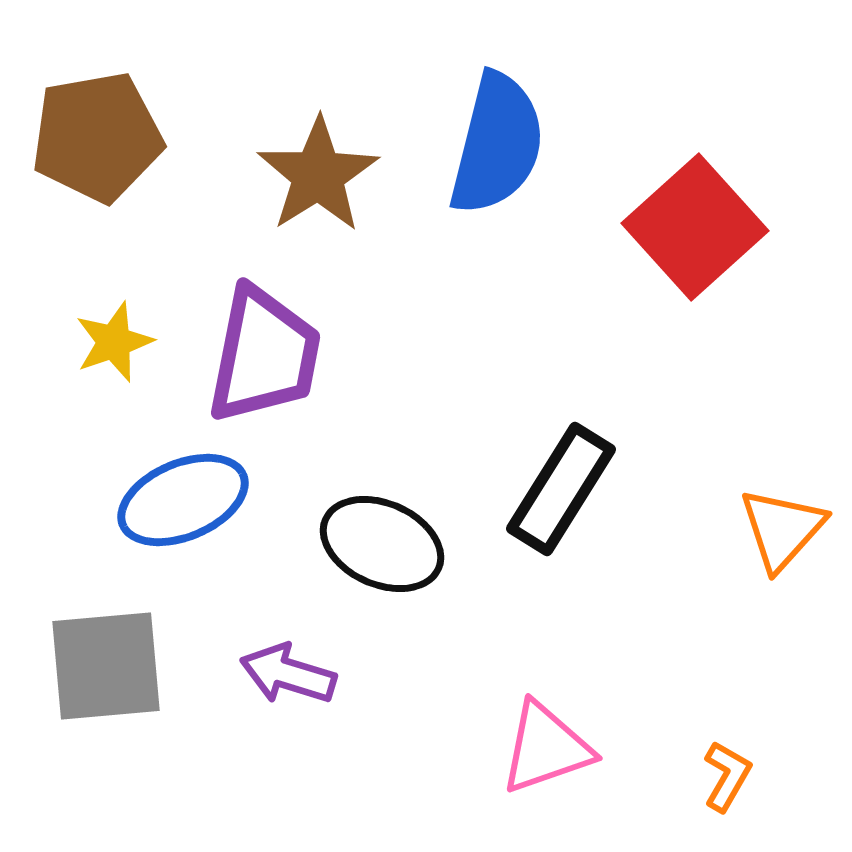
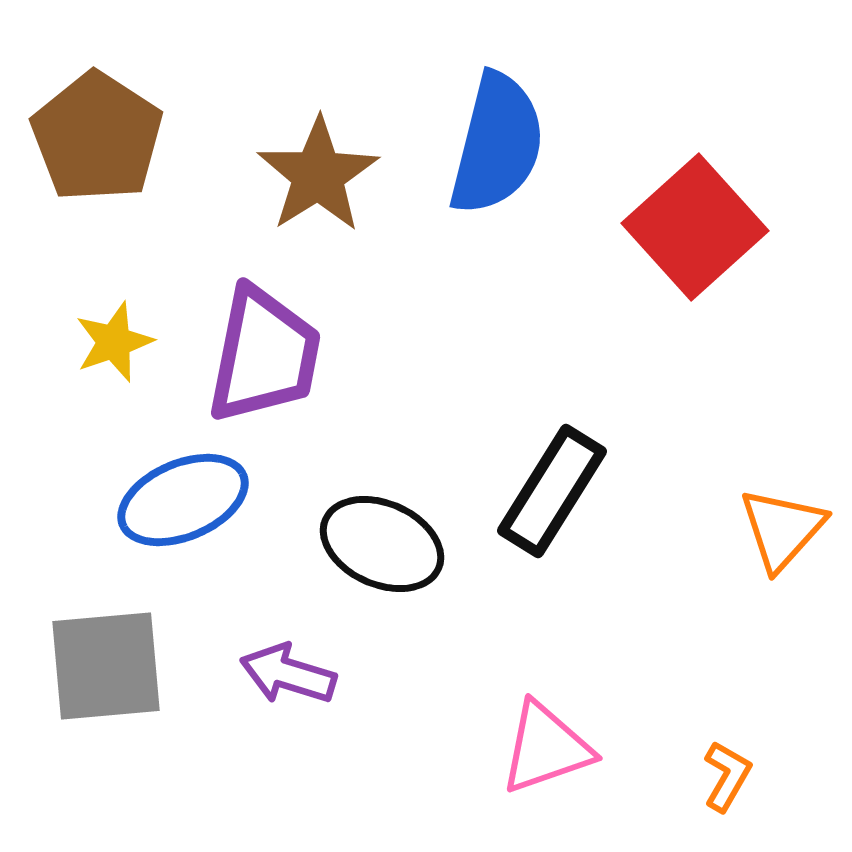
brown pentagon: rotated 29 degrees counterclockwise
black rectangle: moved 9 px left, 2 px down
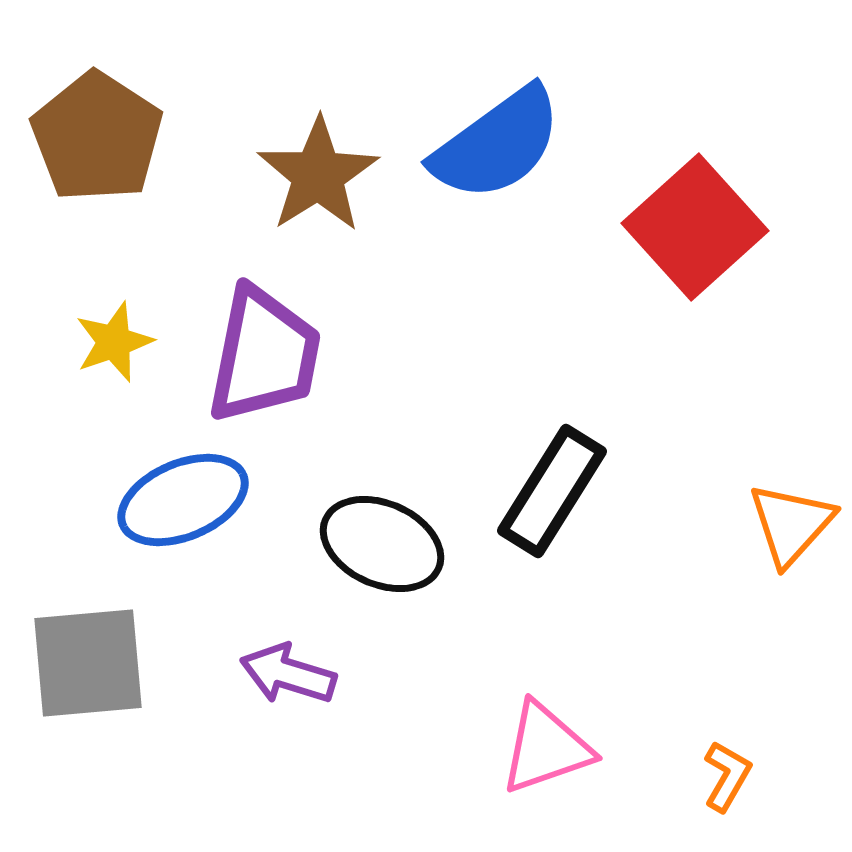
blue semicircle: rotated 40 degrees clockwise
orange triangle: moved 9 px right, 5 px up
gray square: moved 18 px left, 3 px up
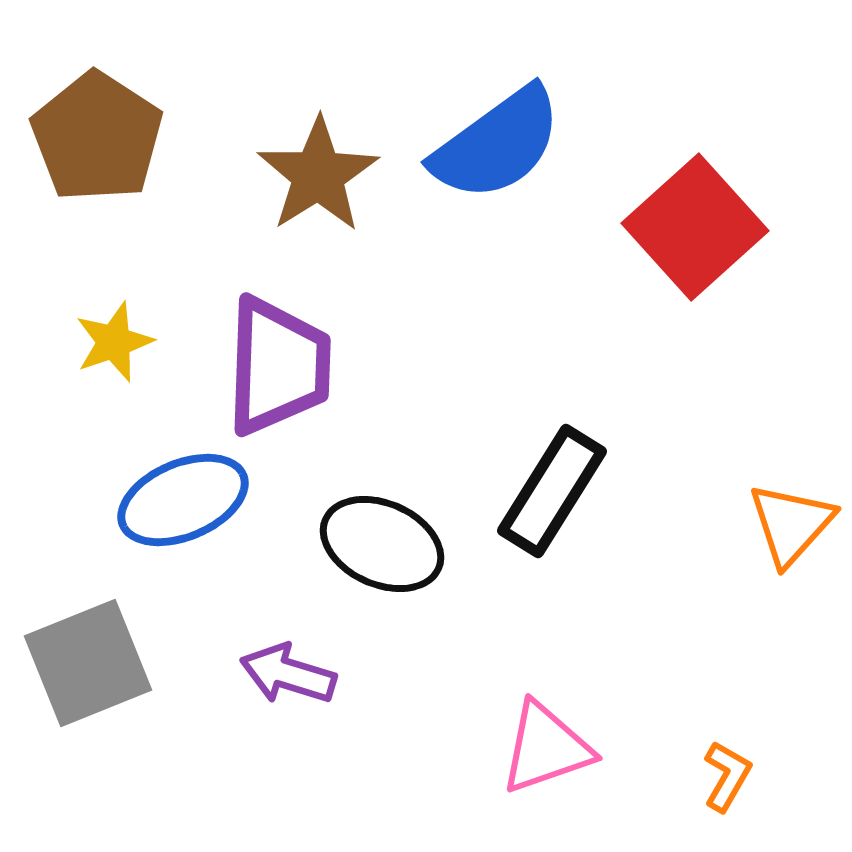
purple trapezoid: moved 14 px right, 11 px down; rotated 9 degrees counterclockwise
gray square: rotated 17 degrees counterclockwise
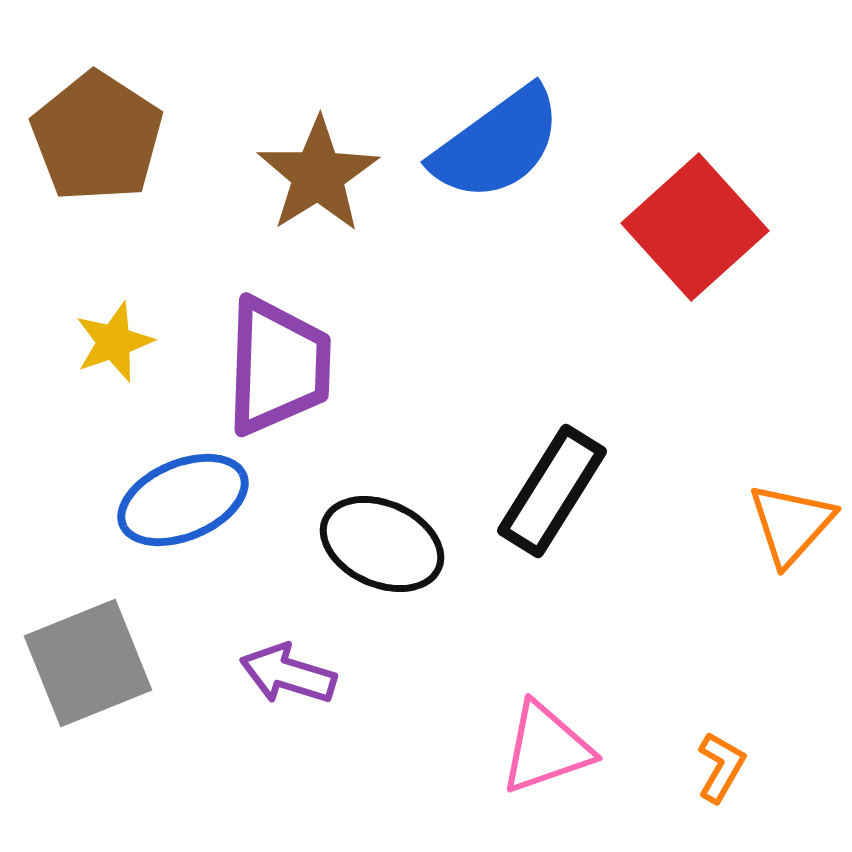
orange L-shape: moved 6 px left, 9 px up
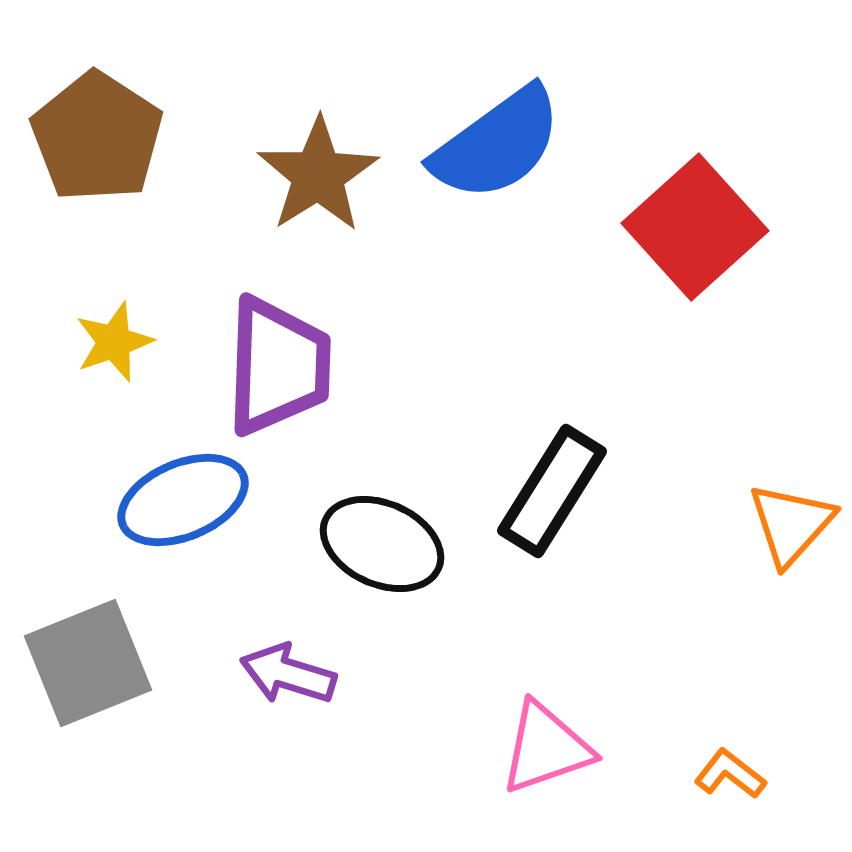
orange L-shape: moved 9 px right, 7 px down; rotated 82 degrees counterclockwise
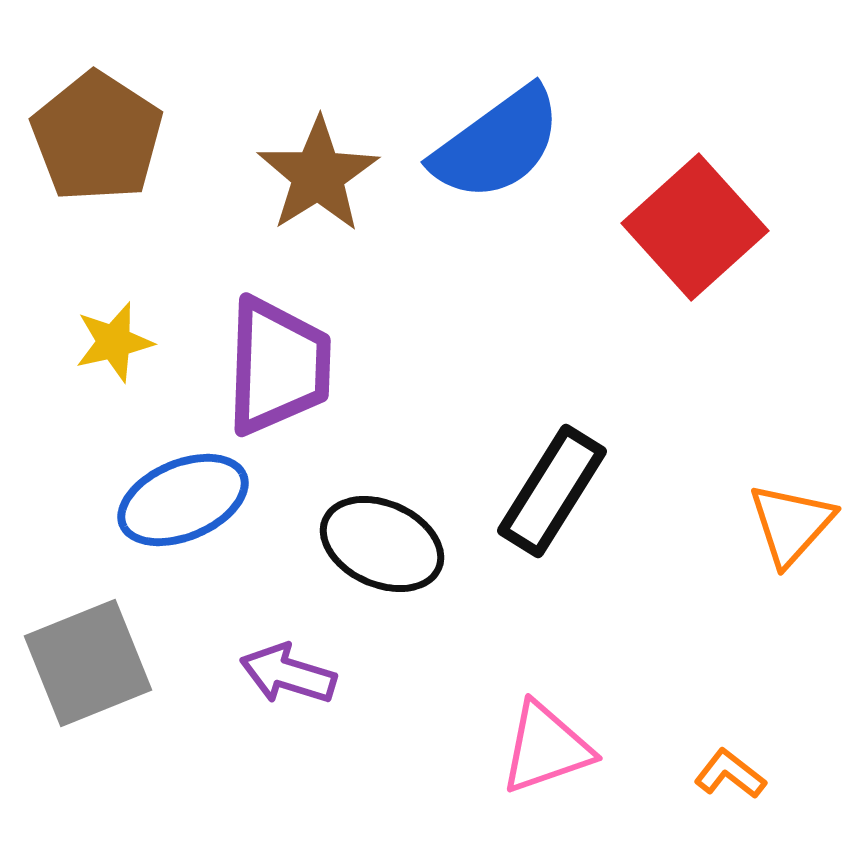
yellow star: rotated 6 degrees clockwise
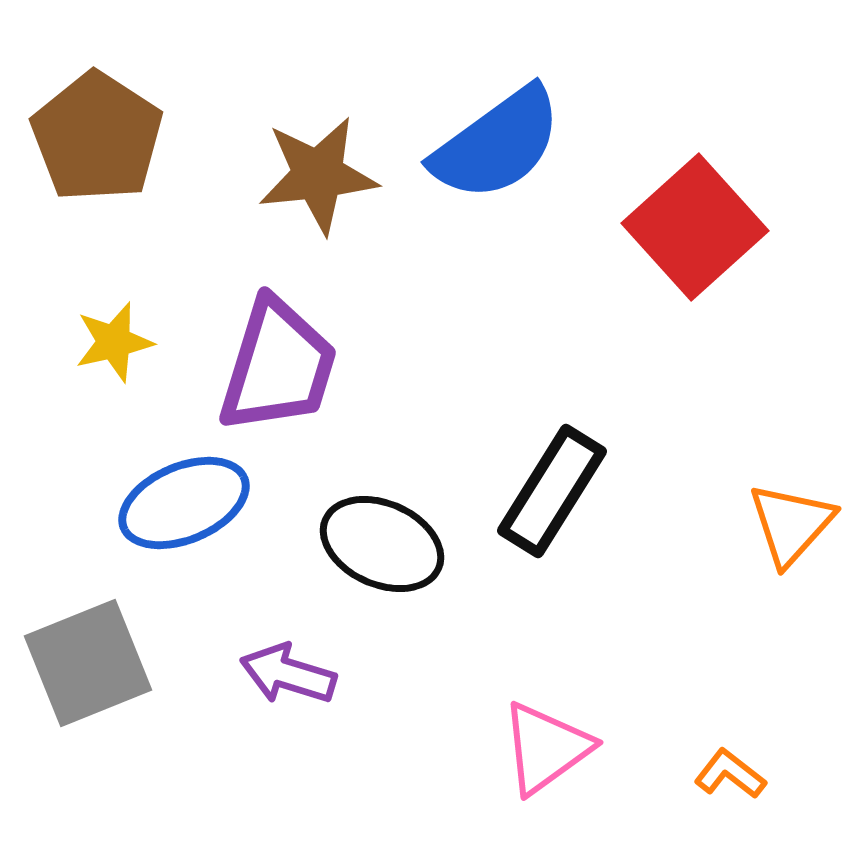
brown star: rotated 26 degrees clockwise
purple trapezoid: rotated 15 degrees clockwise
blue ellipse: moved 1 px right, 3 px down
pink triangle: rotated 17 degrees counterclockwise
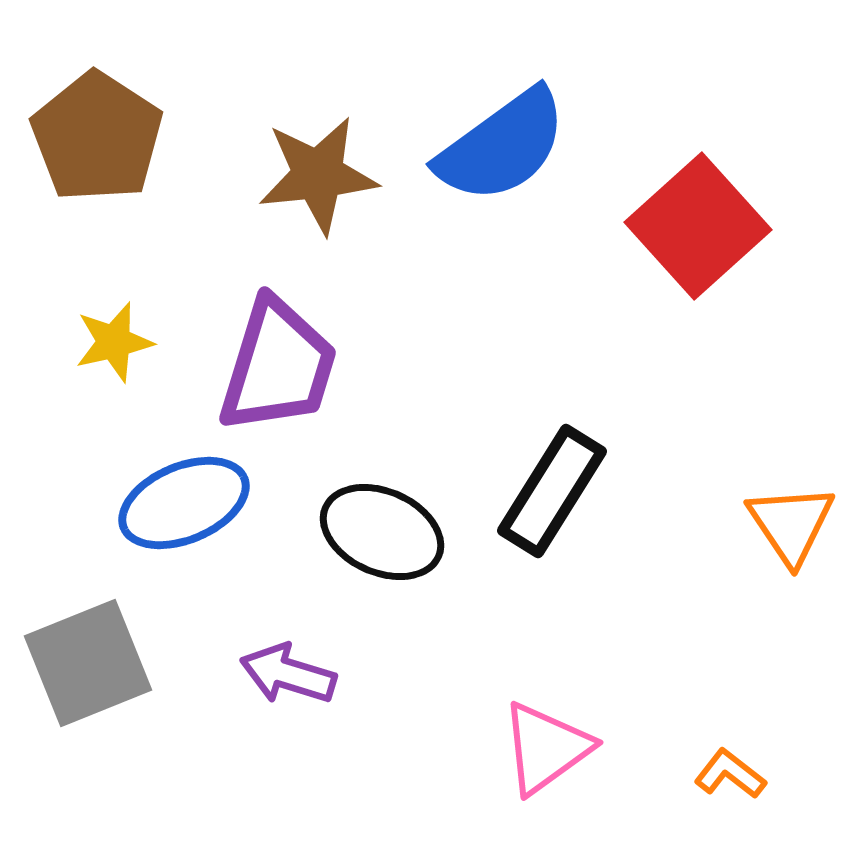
blue semicircle: moved 5 px right, 2 px down
red square: moved 3 px right, 1 px up
orange triangle: rotated 16 degrees counterclockwise
black ellipse: moved 12 px up
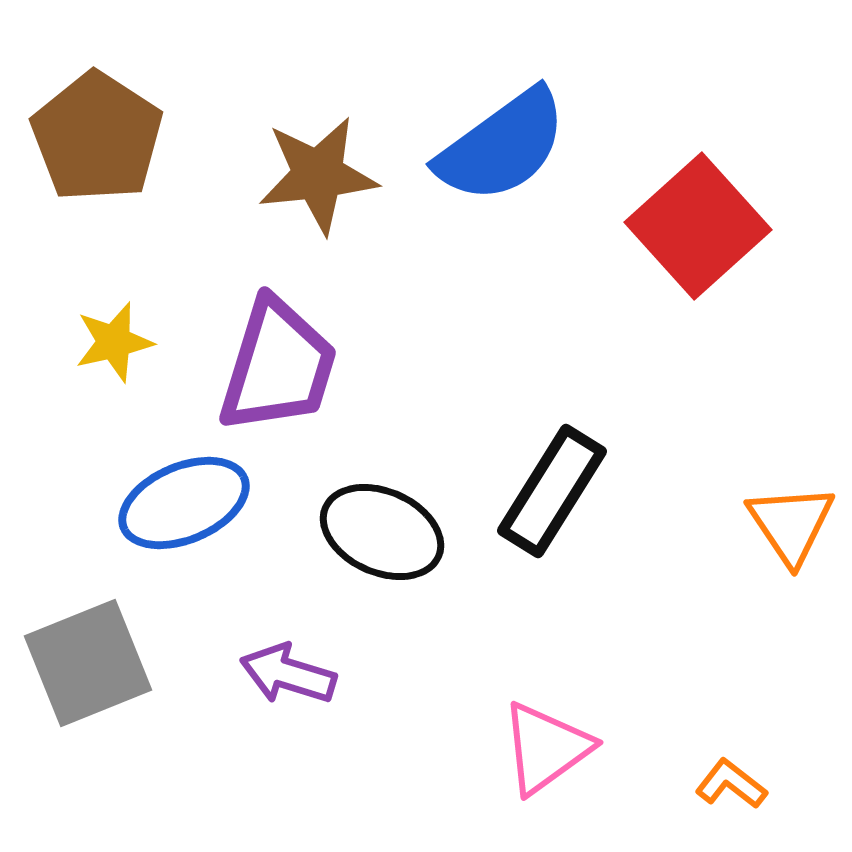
orange L-shape: moved 1 px right, 10 px down
